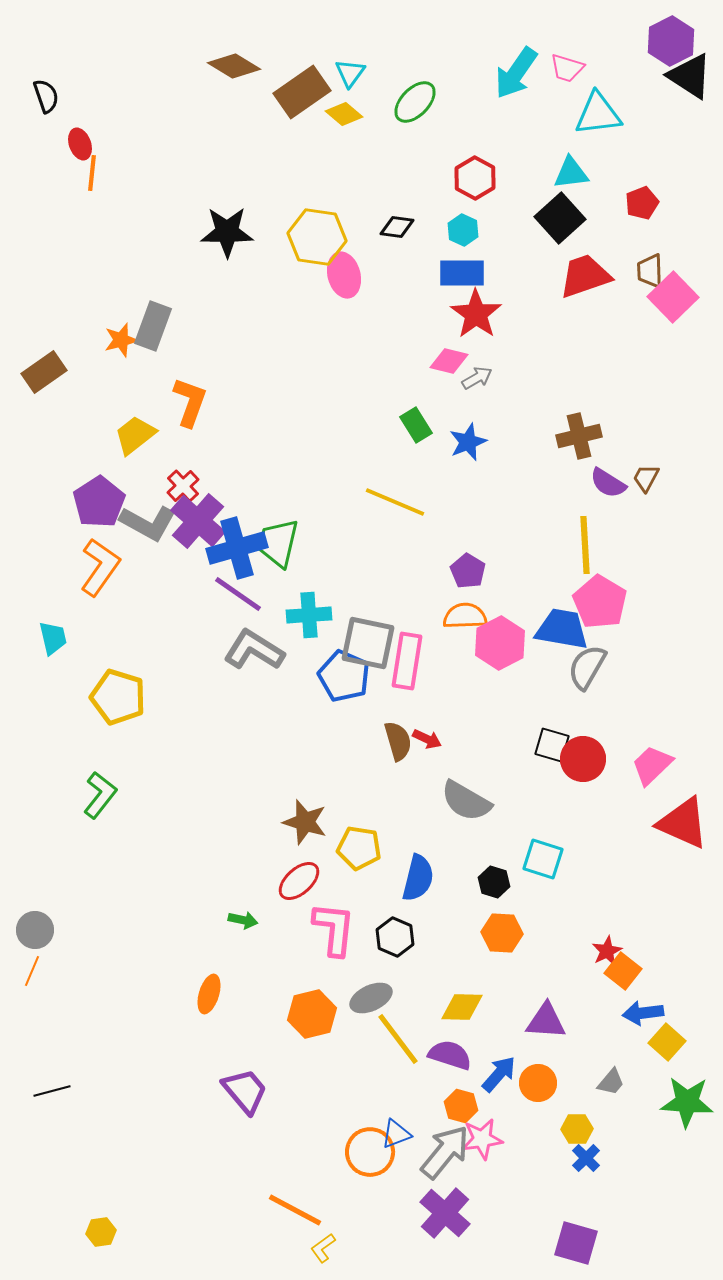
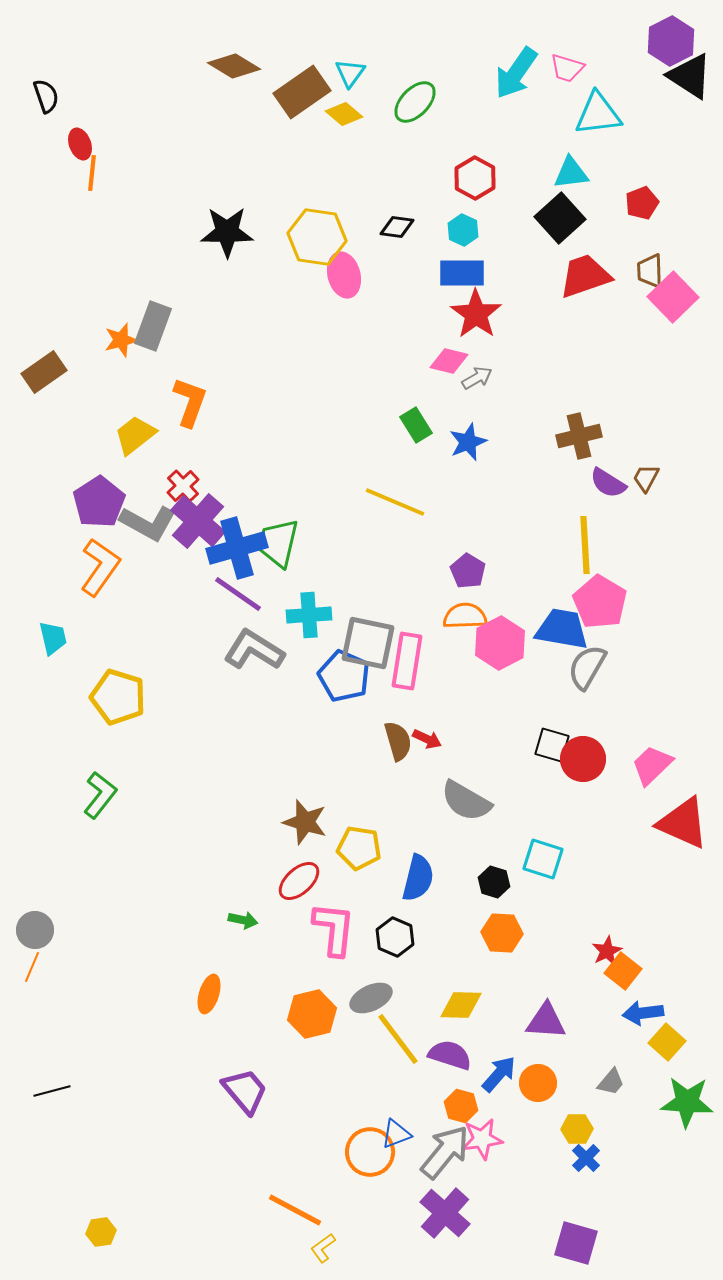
orange line at (32, 971): moved 4 px up
yellow diamond at (462, 1007): moved 1 px left, 2 px up
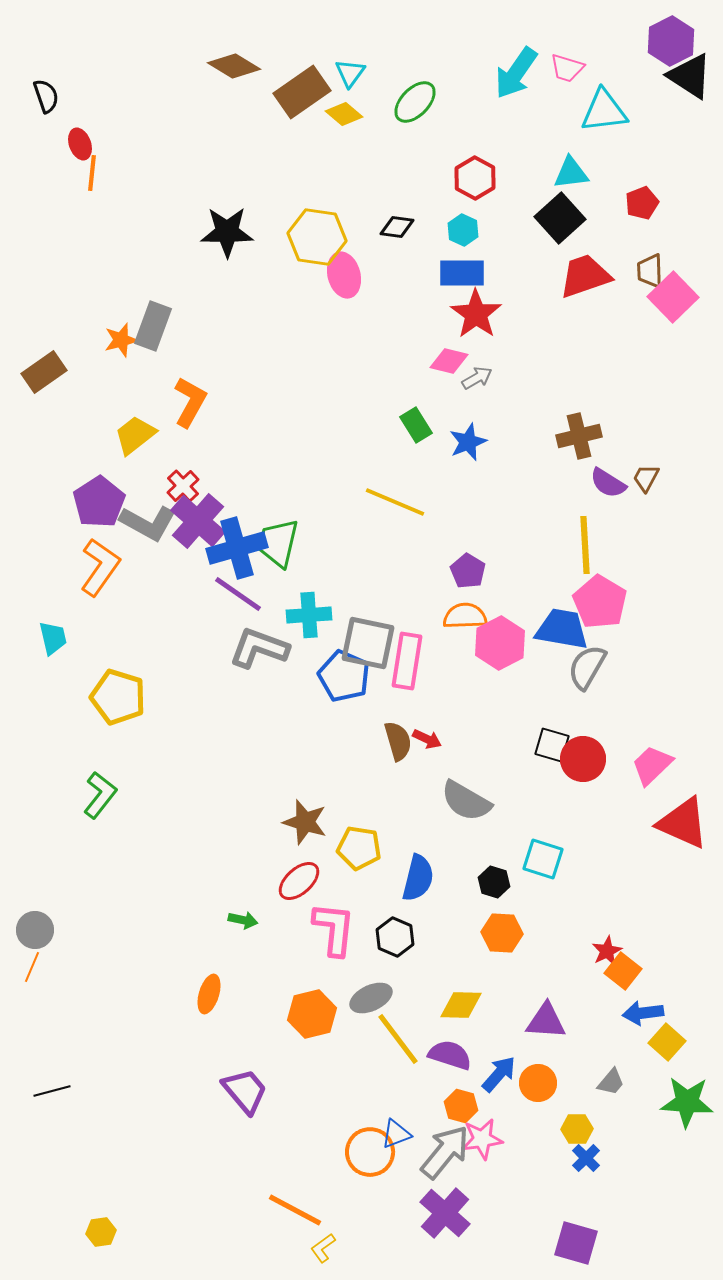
cyan triangle at (598, 114): moved 6 px right, 3 px up
orange L-shape at (190, 402): rotated 9 degrees clockwise
gray L-shape at (254, 650): moved 5 px right, 2 px up; rotated 12 degrees counterclockwise
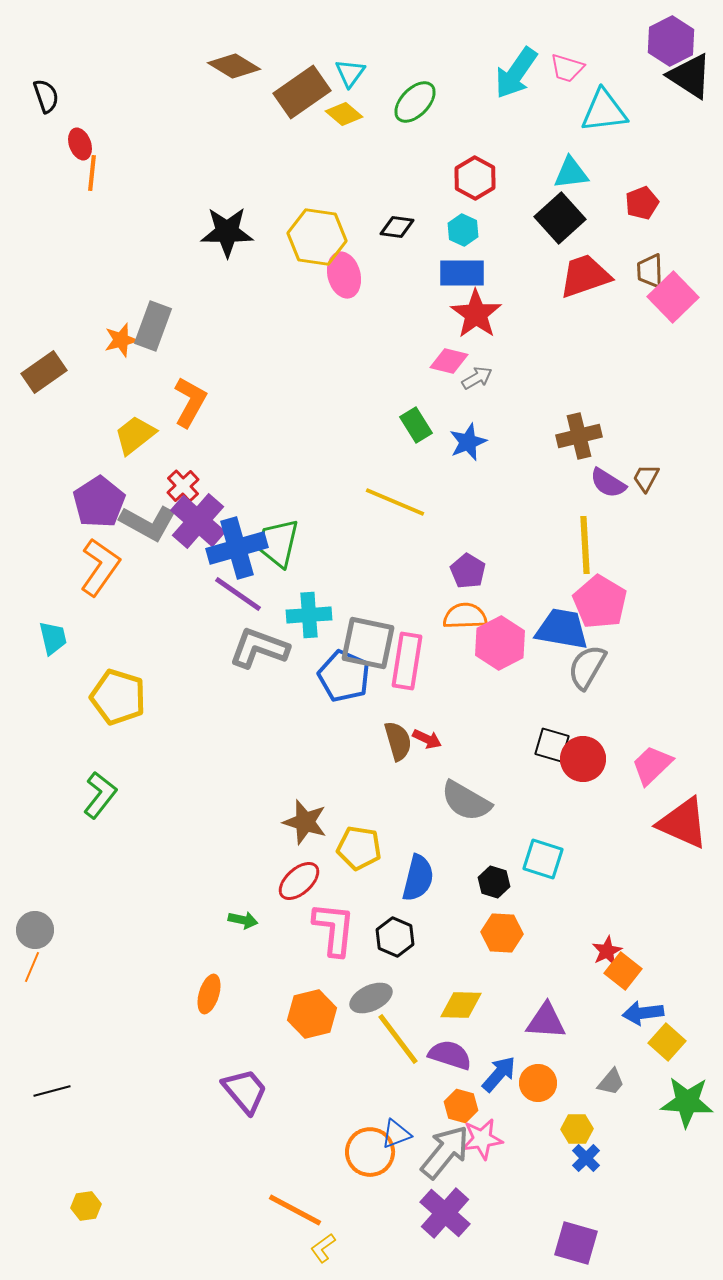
yellow hexagon at (101, 1232): moved 15 px left, 26 px up
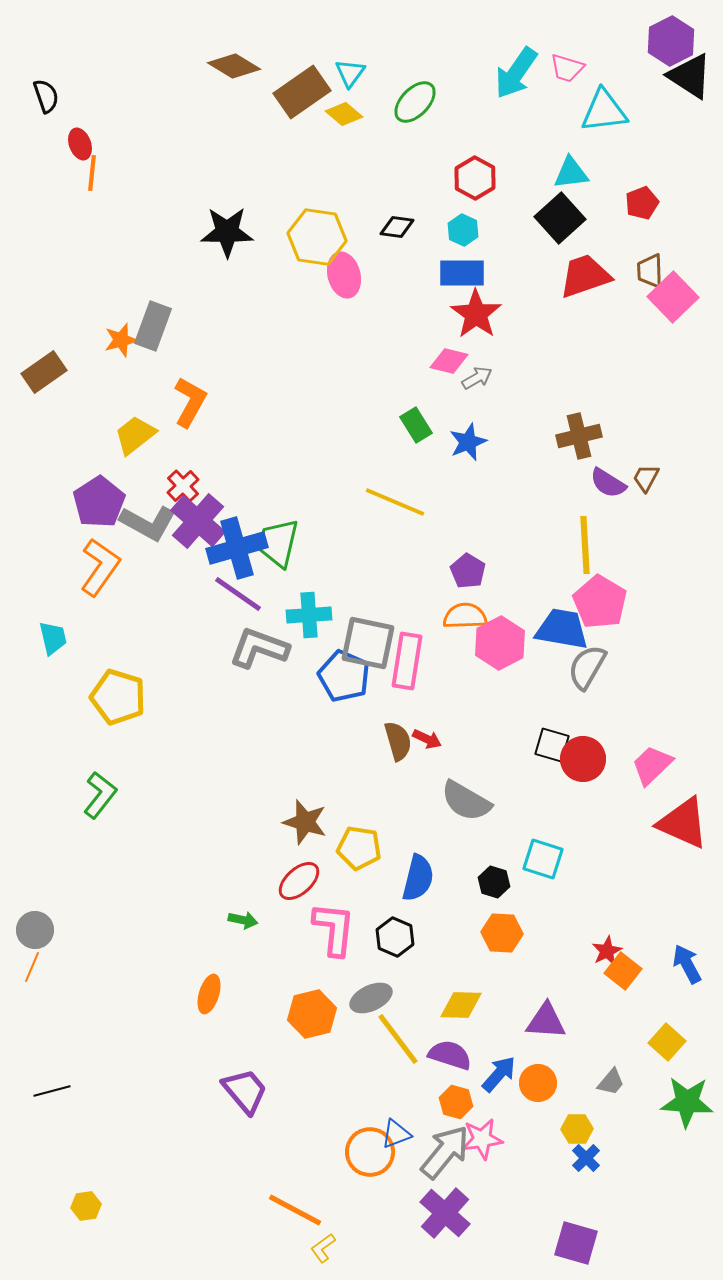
blue arrow at (643, 1013): moved 44 px right, 49 px up; rotated 69 degrees clockwise
orange hexagon at (461, 1106): moved 5 px left, 4 px up
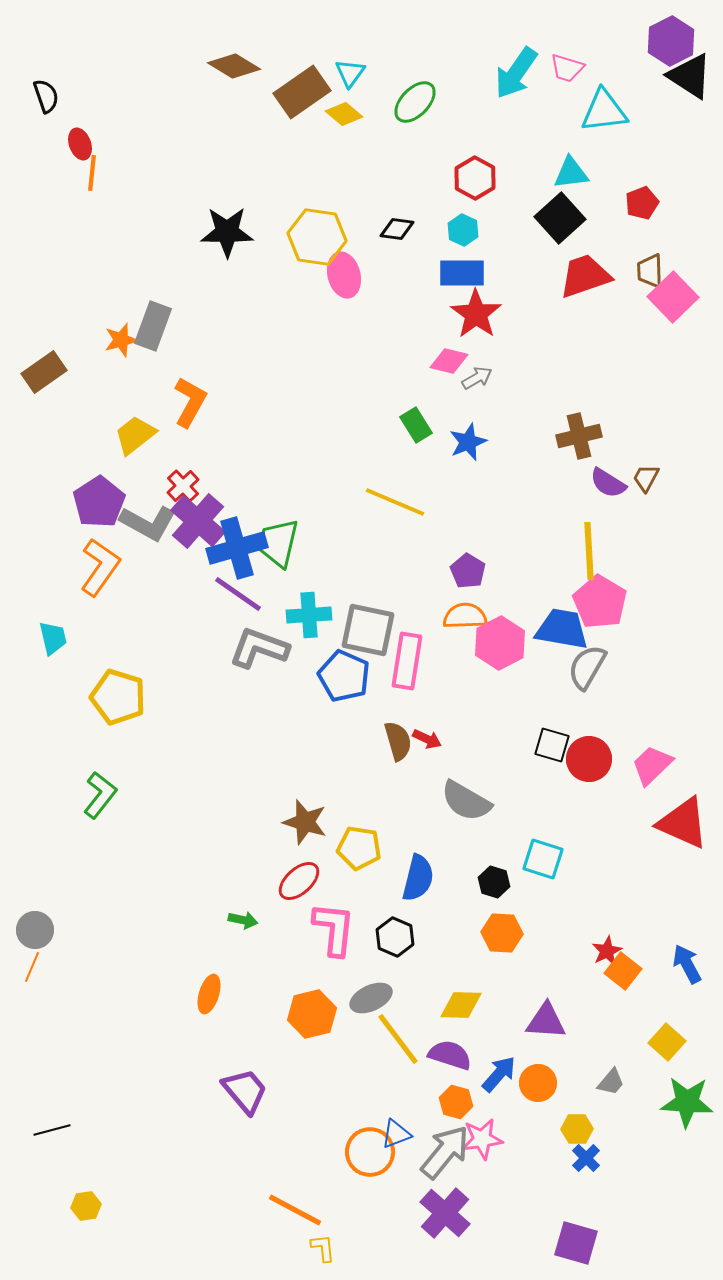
black diamond at (397, 227): moved 2 px down
yellow line at (585, 545): moved 4 px right, 6 px down
gray square at (368, 643): moved 13 px up
red circle at (583, 759): moved 6 px right
black line at (52, 1091): moved 39 px down
yellow L-shape at (323, 1248): rotated 120 degrees clockwise
